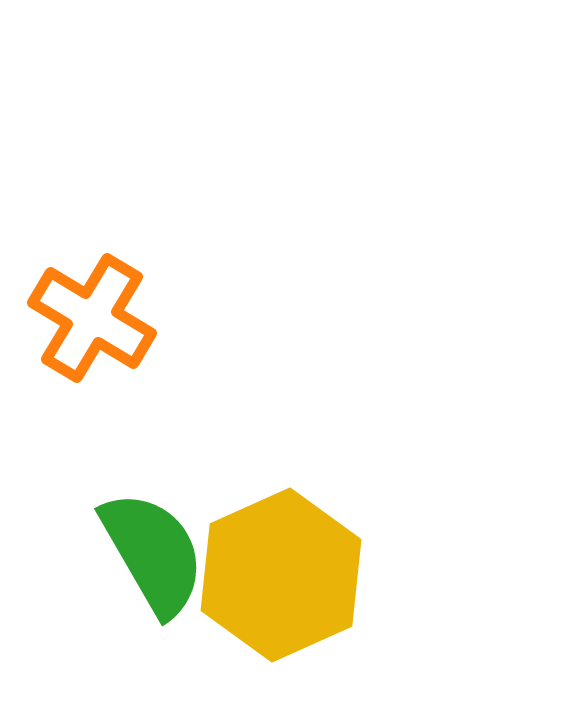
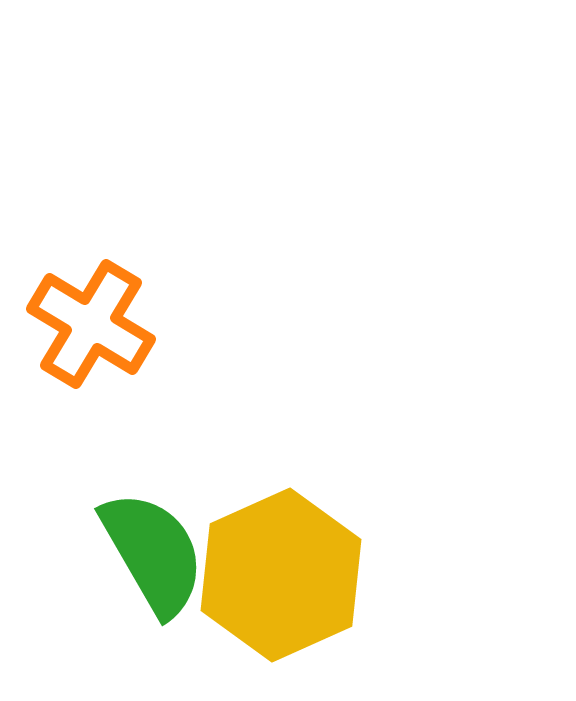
orange cross: moved 1 px left, 6 px down
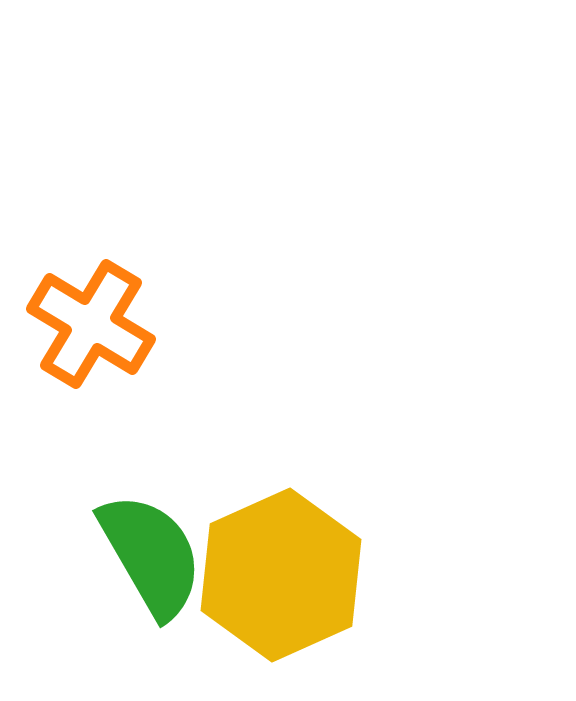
green semicircle: moved 2 px left, 2 px down
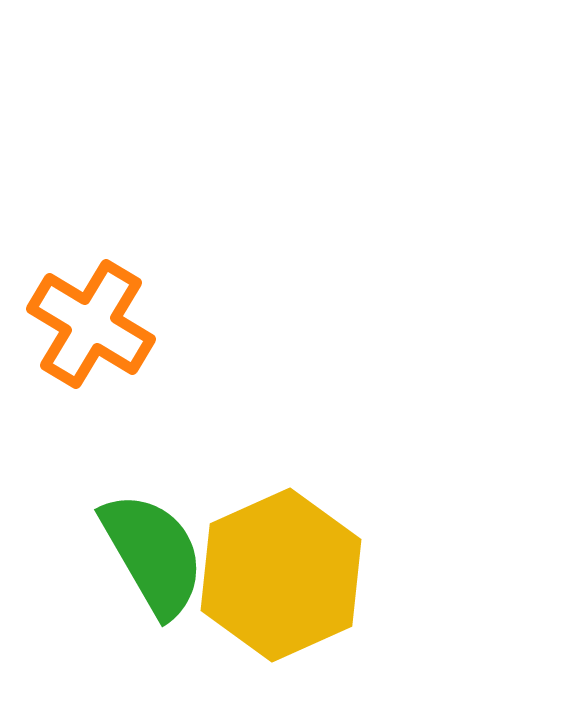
green semicircle: moved 2 px right, 1 px up
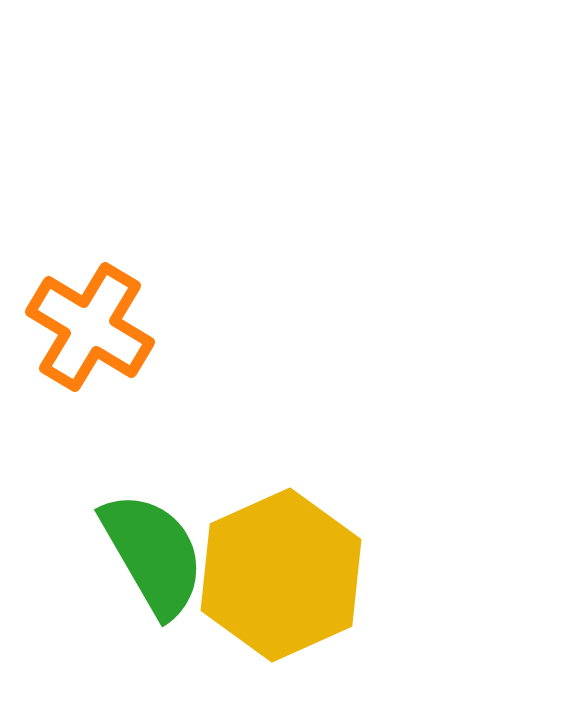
orange cross: moved 1 px left, 3 px down
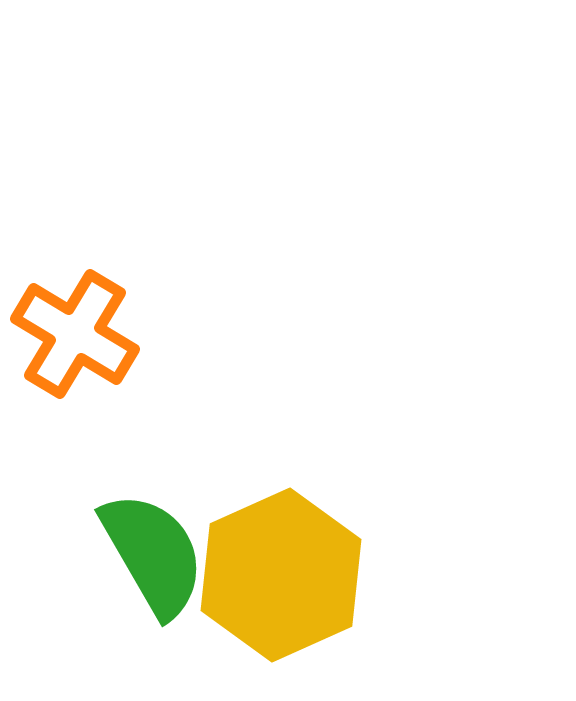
orange cross: moved 15 px left, 7 px down
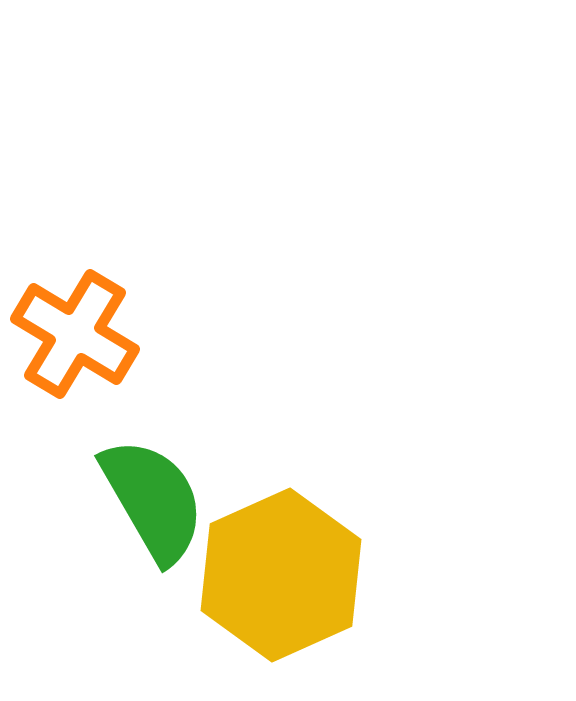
green semicircle: moved 54 px up
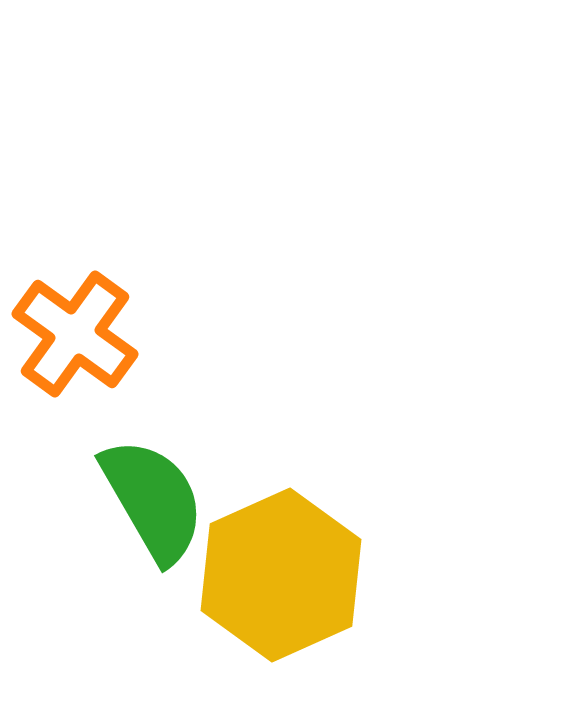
orange cross: rotated 5 degrees clockwise
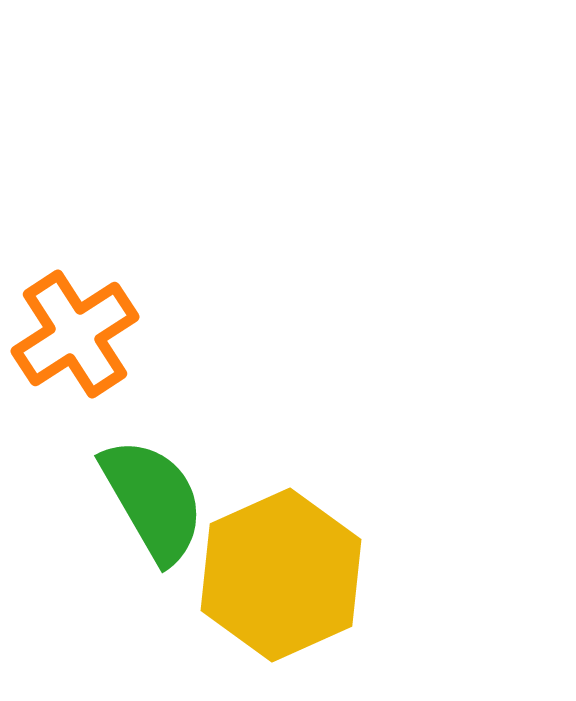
orange cross: rotated 21 degrees clockwise
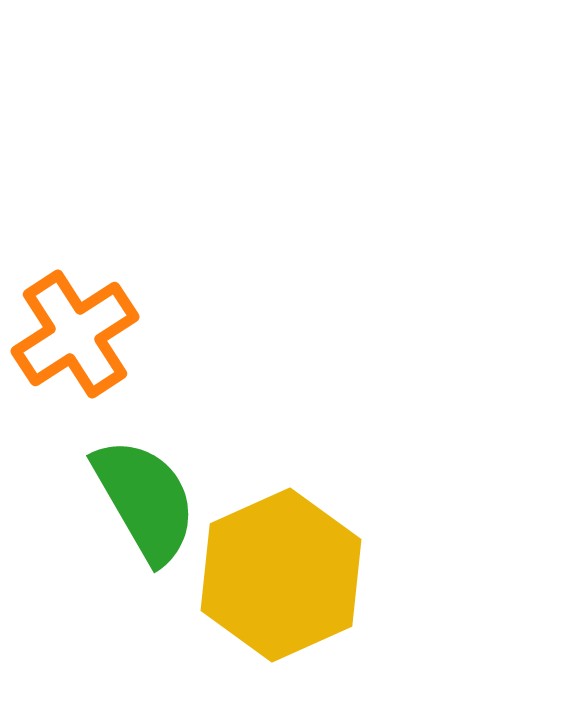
green semicircle: moved 8 px left
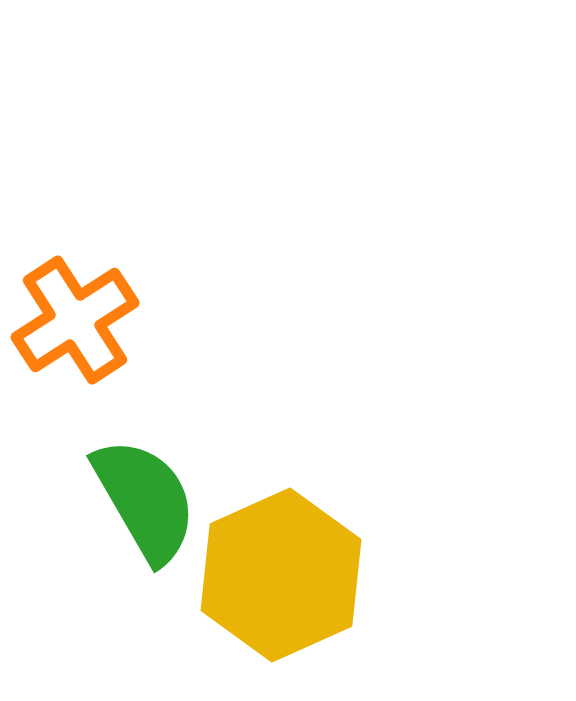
orange cross: moved 14 px up
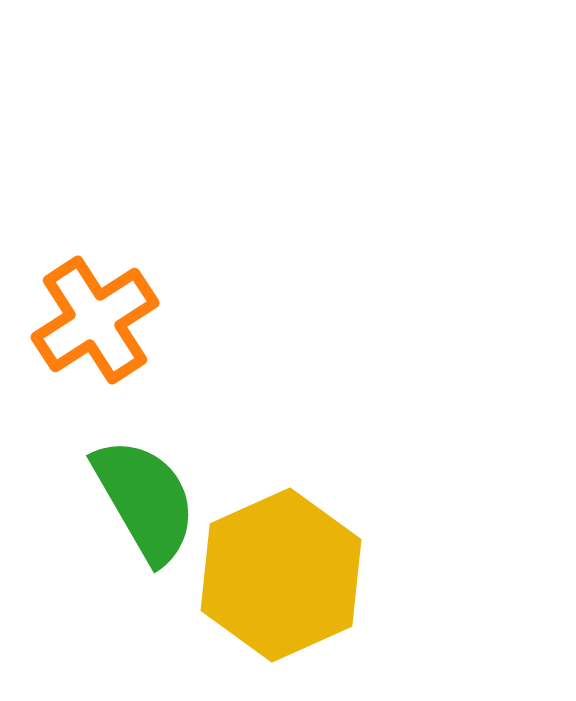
orange cross: moved 20 px right
